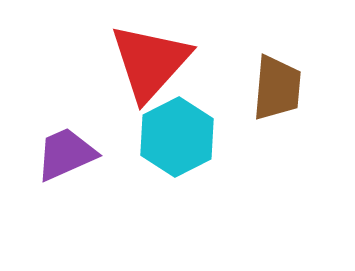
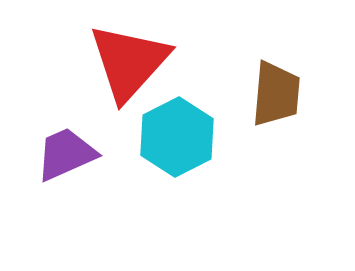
red triangle: moved 21 px left
brown trapezoid: moved 1 px left, 6 px down
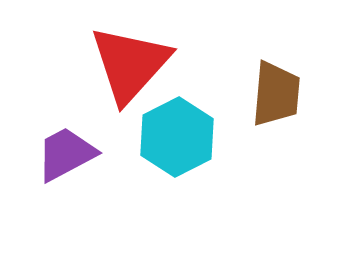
red triangle: moved 1 px right, 2 px down
purple trapezoid: rotated 4 degrees counterclockwise
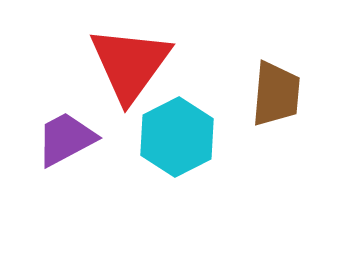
red triangle: rotated 6 degrees counterclockwise
purple trapezoid: moved 15 px up
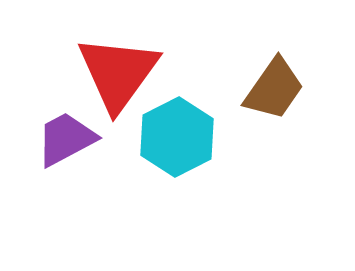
red triangle: moved 12 px left, 9 px down
brown trapezoid: moved 2 px left, 5 px up; rotated 30 degrees clockwise
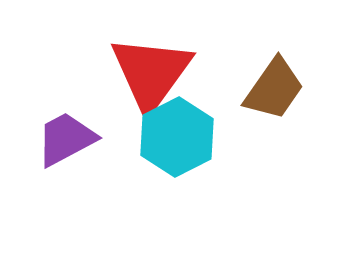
red triangle: moved 33 px right
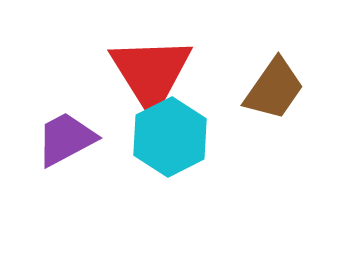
red triangle: rotated 8 degrees counterclockwise
cyan hexagon: moved 7 px left
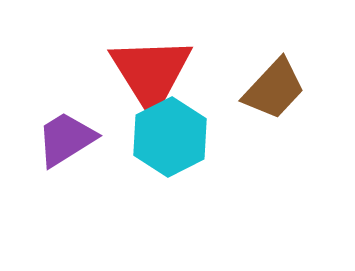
brown trapezoid: rotated 8 degrees clockwise
purple trapezoid: rotated 4 degrees counterclockwise
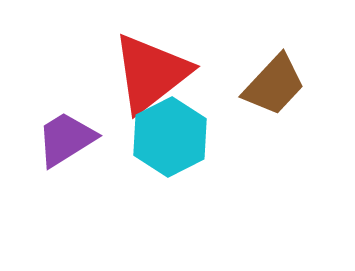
red triangle: rotated 24 degrees clockwise
brown trapezoid: moved 4 px up
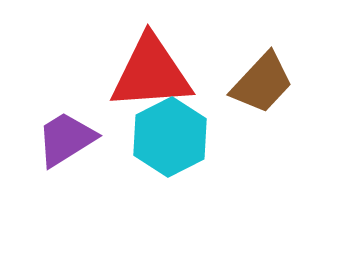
red triangle: rotated 34 degrees clockwise
brown trapezoid: moved 12 px left, 2 px up
